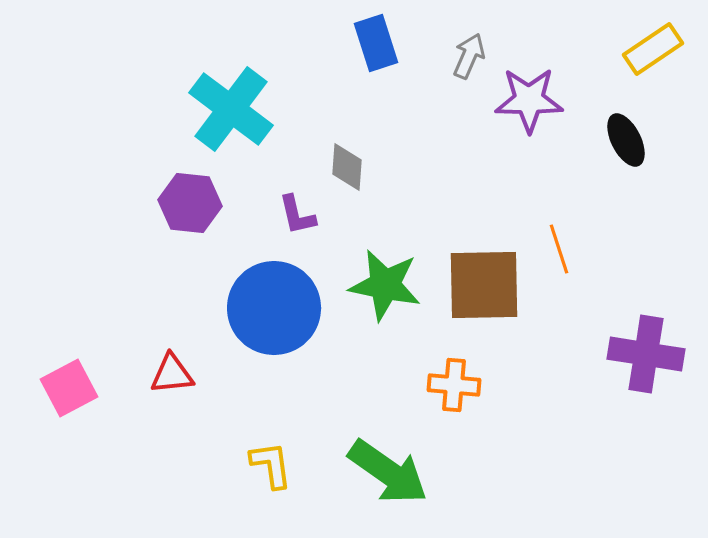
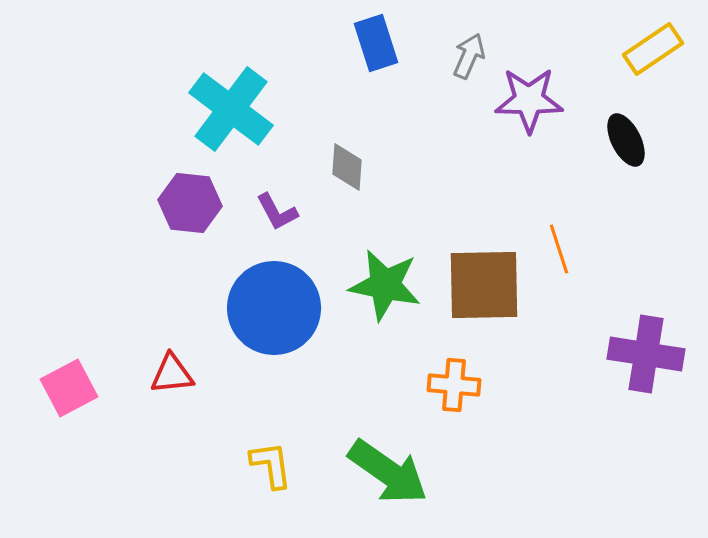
purple L-shape: moved 20 px left, 3 px up; rotated 15 degrees counterclockwise
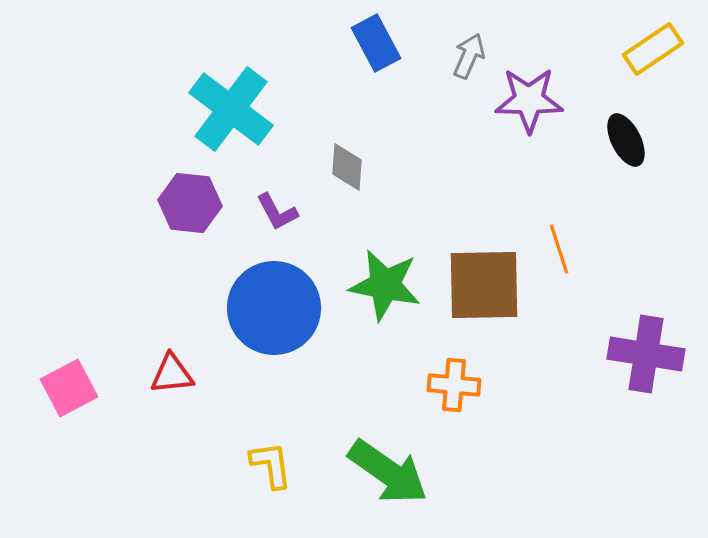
blue rectangle: rotated 10 degrees counterclockwise
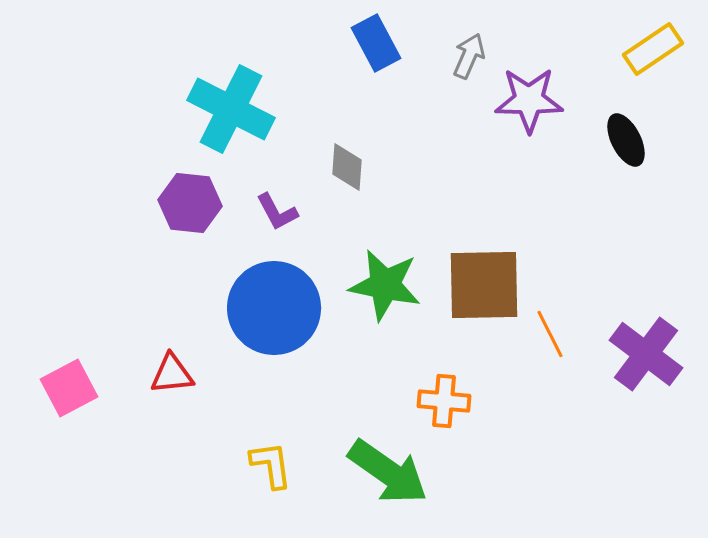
cyan cross: rotated 10 degrees counterclockwise
orange line: moved 9 px left, 85 px down; rotated 9 degrees counterclockwise
purple cross: rotated 28 degrees clockwise
orange cross: moved 10 px left, 16 px down
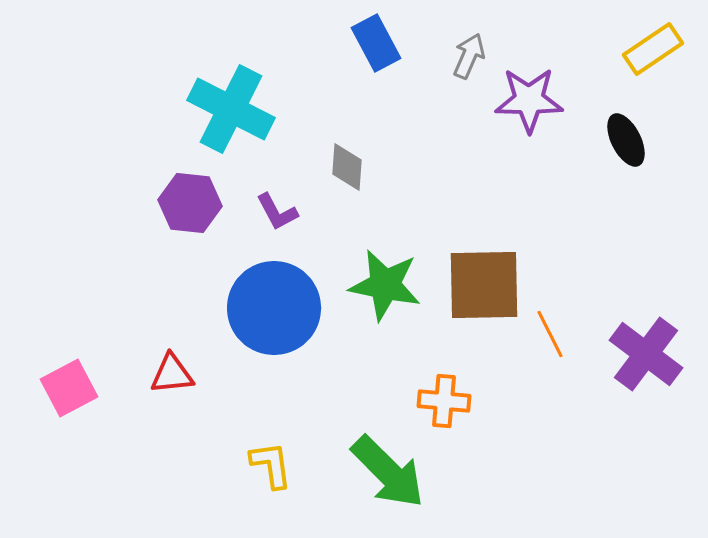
green arrow: rotated 10 degrees clockwise
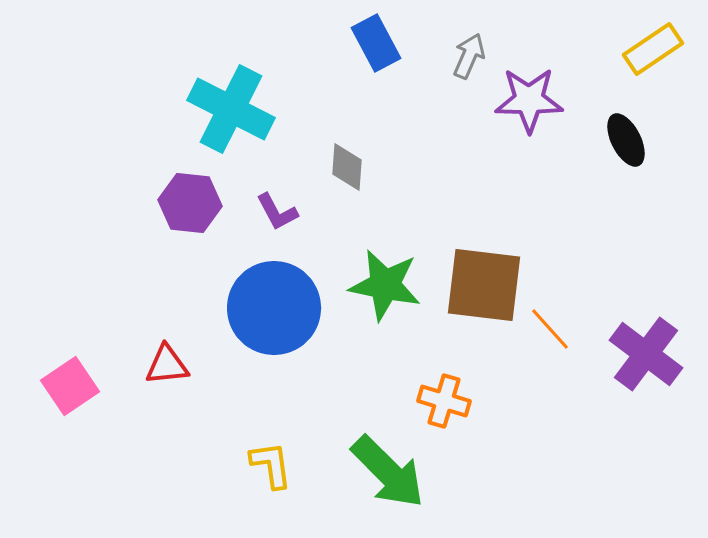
brown square: rotated 8 degrees clockwise
orange line: moved 5 px up; rotated 15 degrees counterclockwise
red triangle: moved 5 px left, 9 px up
pink square: moved 1 px right, 2 px up; rotated 6 degrees counterclockwise
orange cross: rotated 12 degrees clockwise
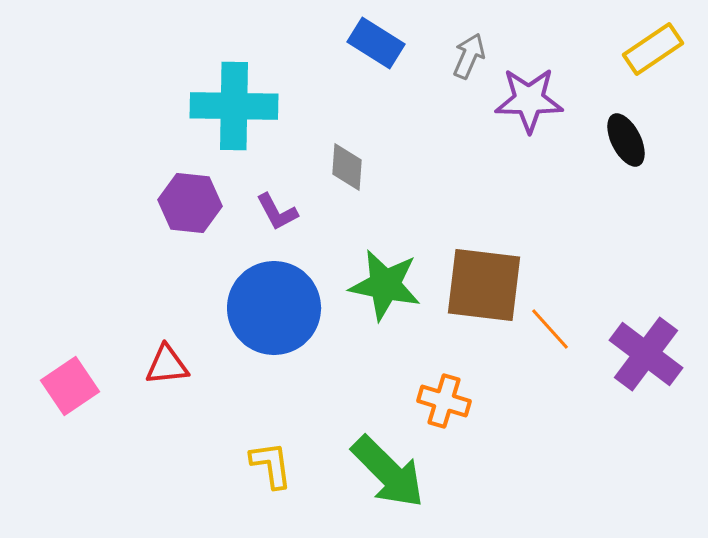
blue rectangle: rotated 30 degrees counterclockwise
cyan cross: moved 3 px right, 3 px up; rotated 26 degrees counterclockwise
